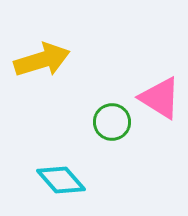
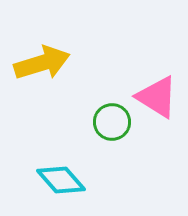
yellow arrow: moved 3 px down
pink triangle: moved 3 px left, 1 px up
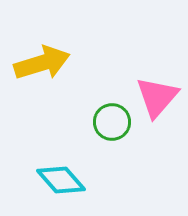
pink triangle: rotated 39 degrees clockwise
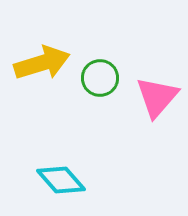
green circle: moved 12 px left, 44 px up
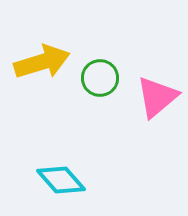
yellow arrow: moved 1 px up
pink triangle: rotated 9 degrees clockwise
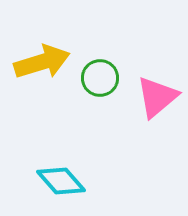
cyan diamond: moved 1 px down
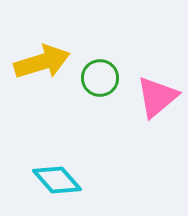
cyan diamond: moved 4 px left, 1 px up
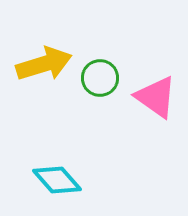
yellow arrow: moved 2 px right, 2 px down
pink triangle: moved 1 px left; rotated 45 degrees counterclockwise
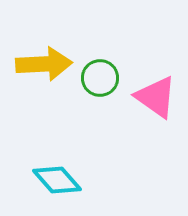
yellow arrow: rotated 14 degrees clockwise
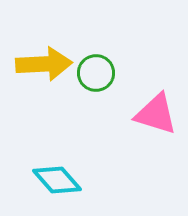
green circle: moved 4 px left, 5 px up
pink triangle: moved 17 px down; rotated 18 degrees counterclockwise
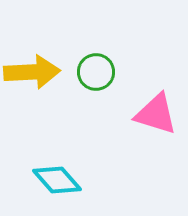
yellow arrow: moved 12 px left, 8 px down
green circle: moved 1 px up
